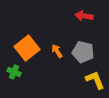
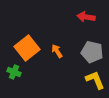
red arrow: moved 2 px right, 1 px down
gray pentagon: moved 9 px right
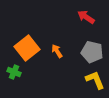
red arrow: rotated 24 degrees clockwise
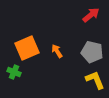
red arrow: moved 5 px right, 2 px up; rotated 108 degrees clockwise
orange square: rotated 15 degrees clockwise
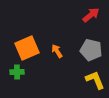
gray pentagon: moved 1 px left, 2 px up
green cross: moved 3 px right; rotated 24 degrees counterclockwise
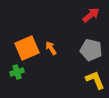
orange arrow: moved 6 px left, 3 px up
green cross: rotated 16 degrees counterclockwise
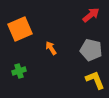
orange square: moved 7 px left, 19 px up
green cross: moved 2 px right, 1 px up
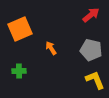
green cross: rotated 16 degrees clockwise
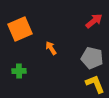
red arrow: moved 3 px right, 6 px down
gray pentagon: moved 1 px right, 8 px down
yellow L-shape: moved 4 px down
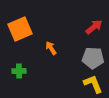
red arrow: moved 6 px down
gray pentagon: moved 1 px right; rotated 10 degrees counterclockwise
yellow L-shape: moved 2 px left
